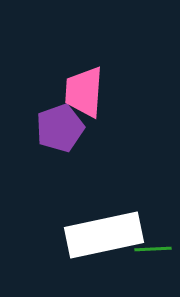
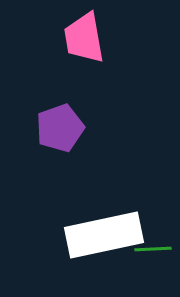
pink trapezoid: moved 54 px up; rotated 14 degrees counterclockwise
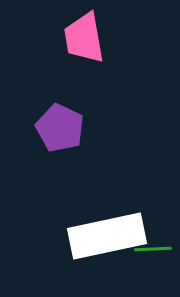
purple pentagon: rotated 27 degrees counterclockwise
white rectangle: moved 3 px right, 1 px down
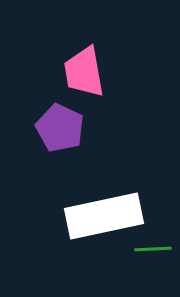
pink trapezoid: moved 34 px down
white rectangle: moved 3 px left, 20 px up
